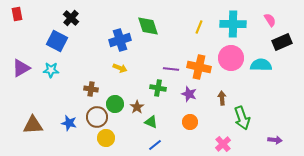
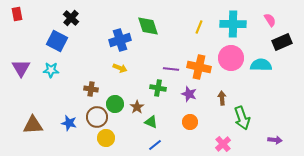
purple triangle: rotated 30 degrees counterclockwise
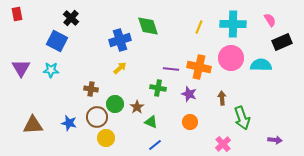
yellow arrow: rotated 64 degrees counterclockwise
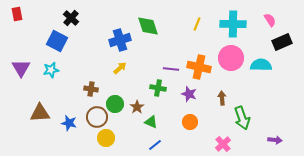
yellow line: moved 2 px left, 3 px up
cyan star: rotated 14 degrees counterclockwise
brown triangle: moved 7 px right, 12 px up
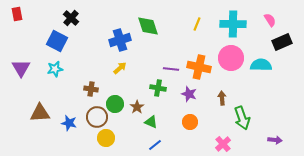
cyan star: moved 4 px right, 1 px up
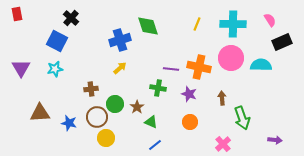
brown cross: rotated 16 degrees counterclockwise
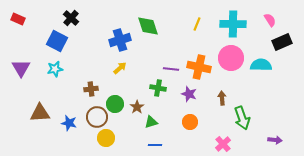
red rectangle: moved 1 px right, 5 px down; rotated 56 degrees counterclockwise
green triangle: rotated 40 degrees counterclockwise
blue line: rotated 40 degrees clockwise
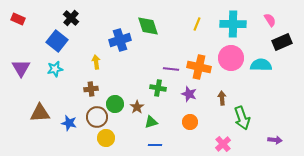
blue square: rotated 10 degrees clockwise
yellow arrow: moved 24 px left, 6 px up; rotated 56 degrees counterclockwise
